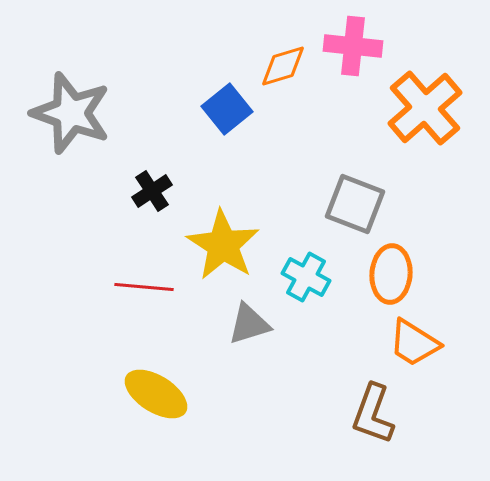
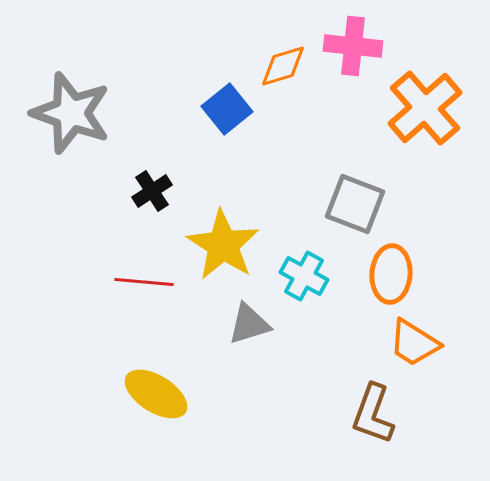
cyan cross: moved 2 px left, 1 px up
red line: moved 5 px up
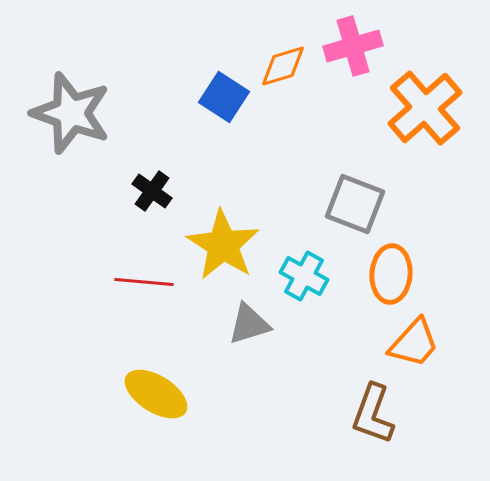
pink cross: rotated 22 degrees counterclockwise
blue square: moved 3 px left, 12 px up; rotated 18 degrees counterclockwise
black cross: rotated 21 degrees counterclockwise
orange trapezoid: rotated 80 degrees counterclockwise
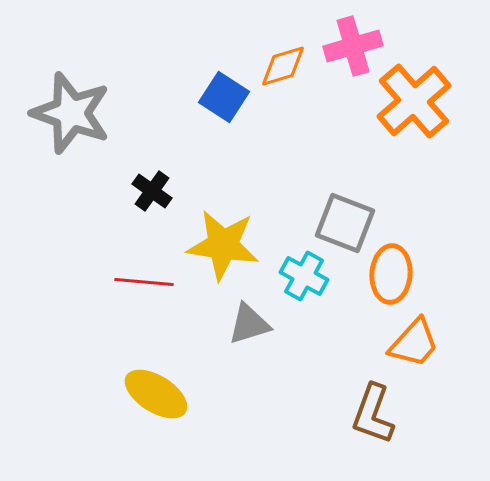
orange cross: moved 11 px left, 7 px up
gray square: moved 10 px left, 19 px down
yellow star: rotated 24 degrees counterclockwise
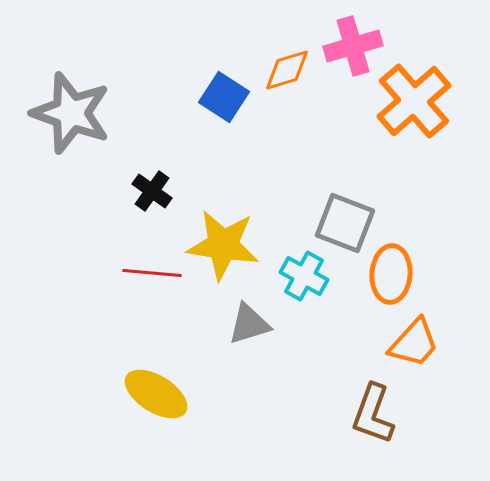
orange diamond: moved 4 px right, 4 px down
red line: moved 8 px right, 9 px up
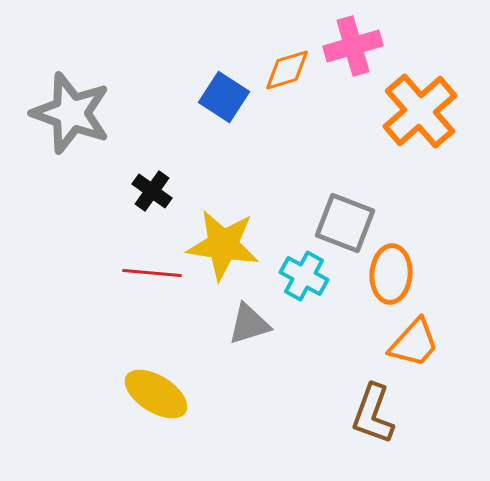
orange cross: moved 6 px right, 10 px down
